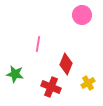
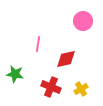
pink circle: moved 1 px right, 6 px down
red diamond: moved 5 px up; rotated 55 degrees clockwise
yellow cross: moved 7 px left, 6 px down
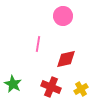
pink circle: moved 20 px left, 5 px up
green star: moved 2 px left, 10 px down; rotated 18 degrees clockwise
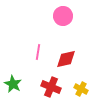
pink line: moved 8 px down
yellow cross: rotated 32 degrees counterclockwise
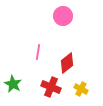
red diamond: moved 1 px right, 4 px down; rotated 25 degrees counterclockwise
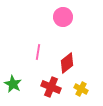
pink circle: moved 1 px down
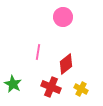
red diamond: moved 1 px left, 1 px down
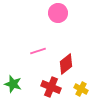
pink circle: moved 5 px left, 4 px up
pink line: moved 1 px up; rotated 63 degrees clockwise
green star: rotated 12 degrees counterclockwise
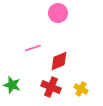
pink line: moved 5 px left, 3 px up
red diamond: moved 7 px left, 3 px up; rotated 15 degrees clockwise
green star: moved 1 px left, 1 px down
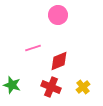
pink circle: moved 2 px down
yellow cross: moved 2 px right, 2 px up; rotated 24 degrees clockwise
